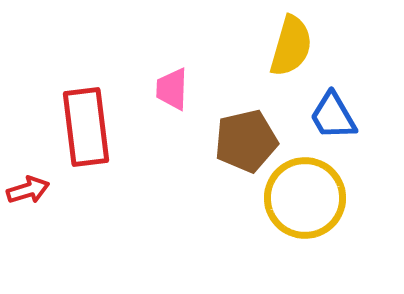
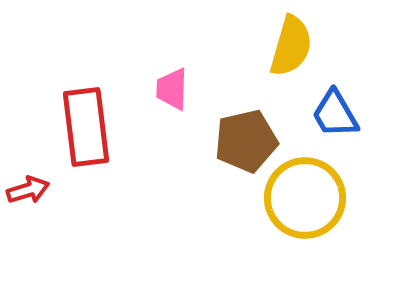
blue trapezoid: moved 2 px right, 2 px up
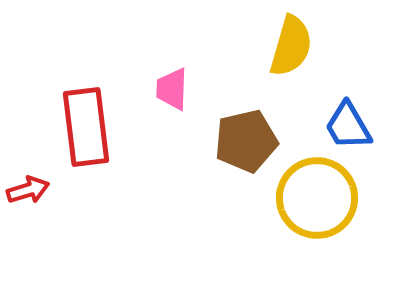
blue trapezoid: moved 13 px right, 12 px down
yellow circle: moved 12 px right
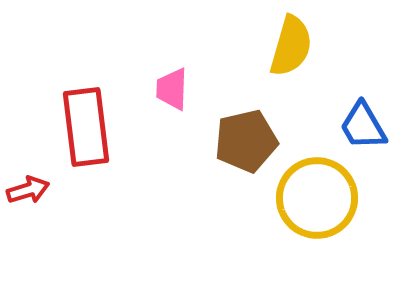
blue trapezoid: moved 15 px right
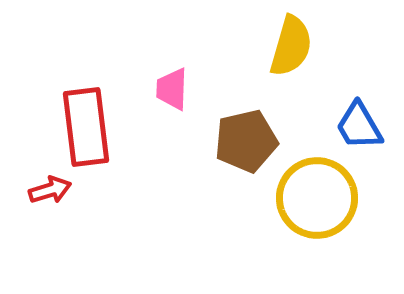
blue trapezoid: moved 4 px left
red arrow: moved 22 px right
